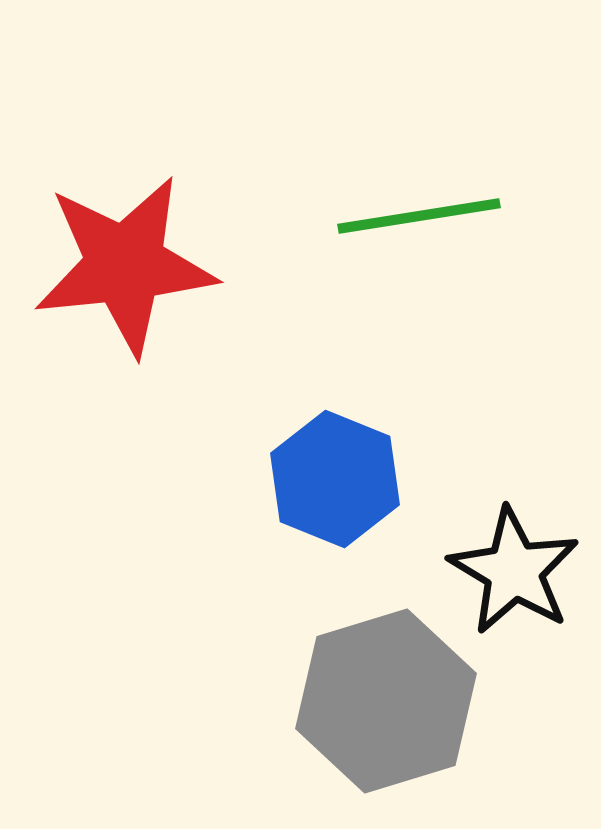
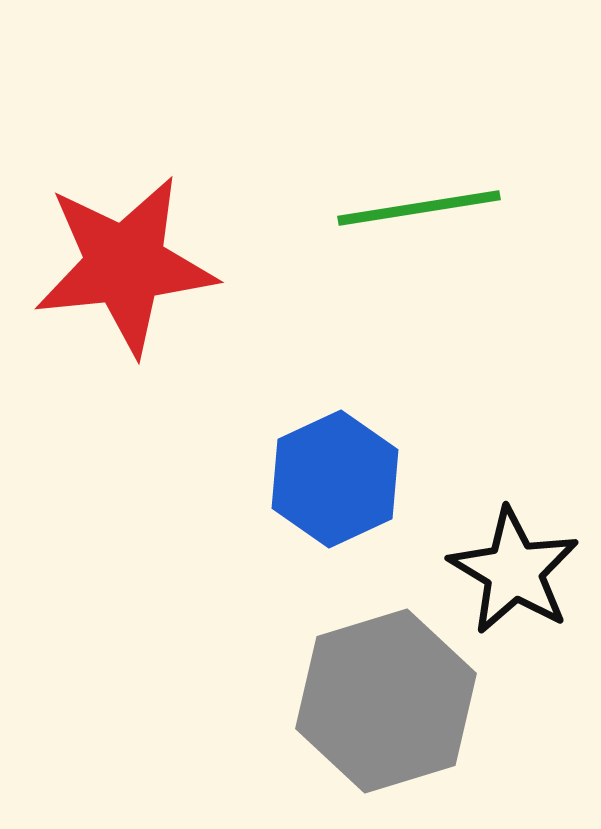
green line: moved 8 px up
blue hexagon: rotated 13 degrees clockwise
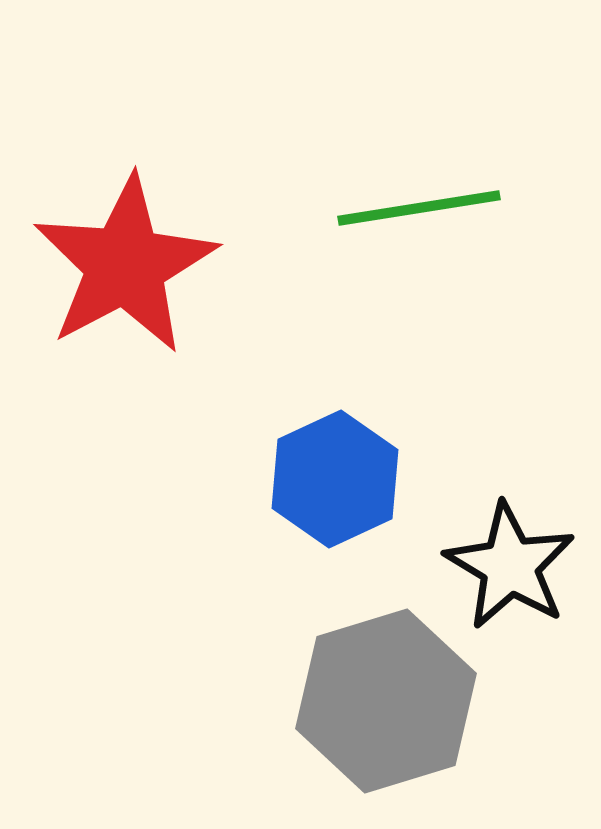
red star: rotated 22 degrees counterclockwise
black star: moved 4 px left, 5 px up
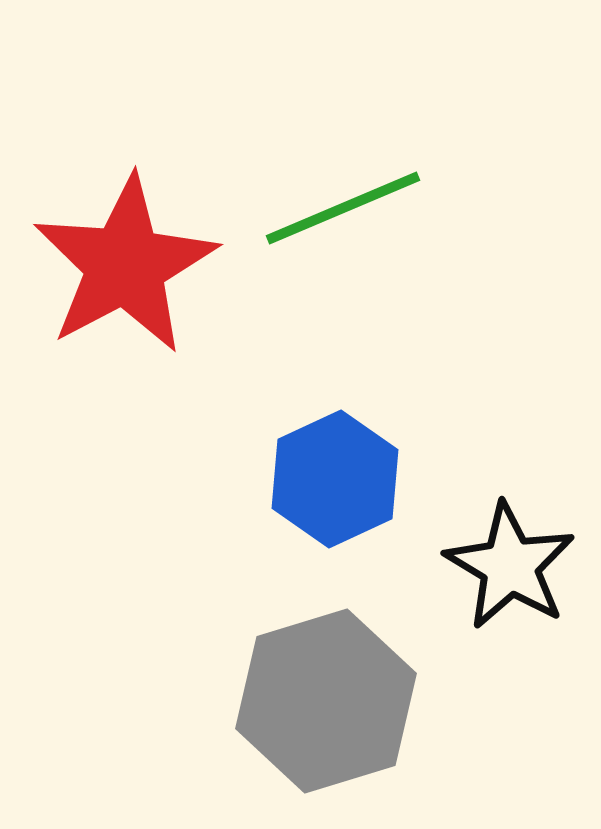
green line: moved 76 px left; rotated 14 degrees counterclockwise
gray hexagon: moved 60 px left
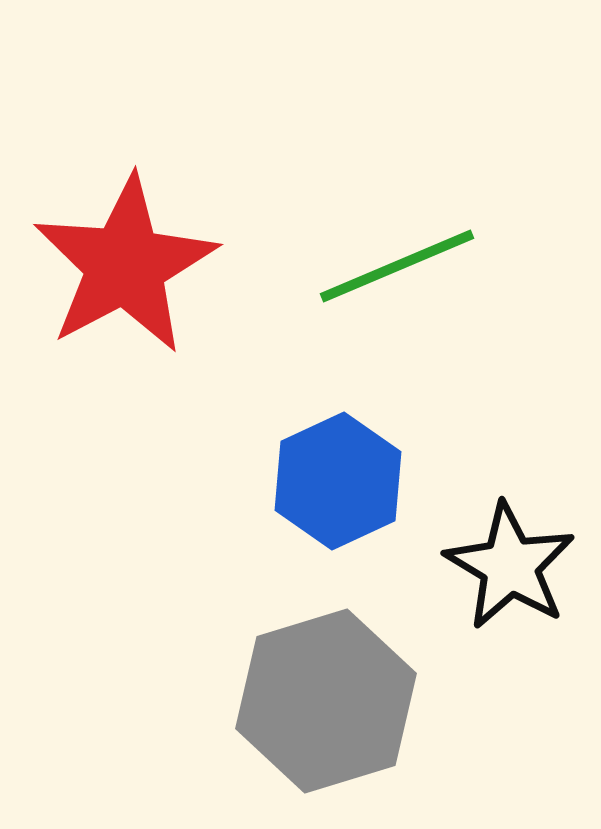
green line: moved 54 px right, 58 px down
blue hexagon: moved 3 px right, 2 px down
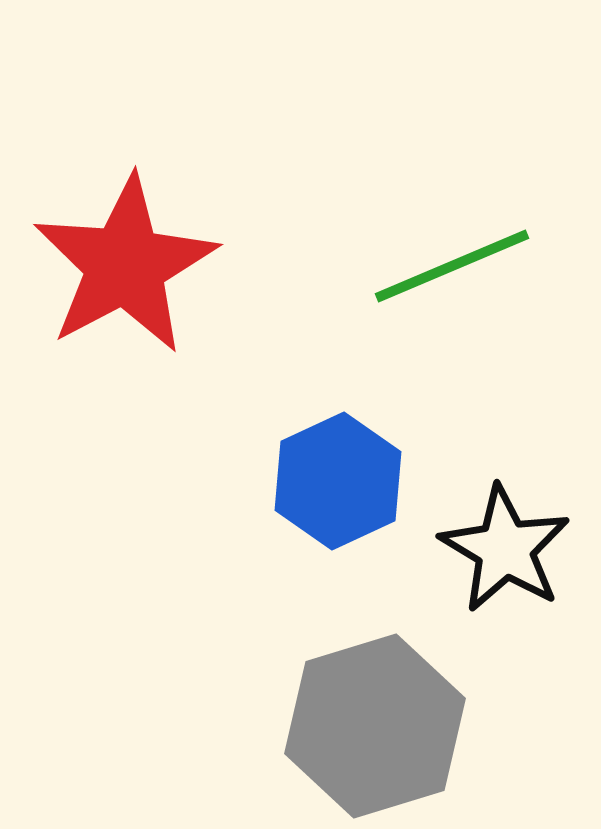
green line: moved 55 px right
black star: moved 5 px left, 17 px up
gray hexagon: moved 49 px right, 25 px down
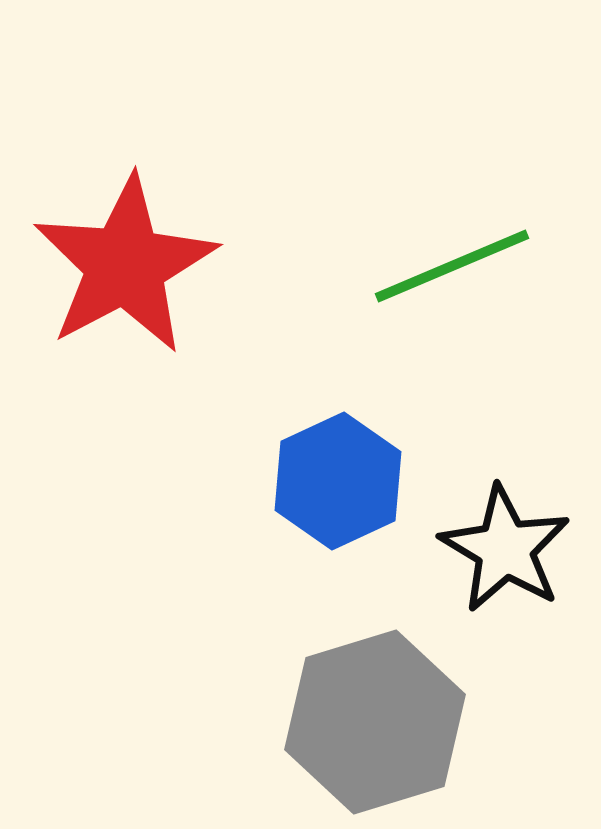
gray hexagon: moved 4 px up
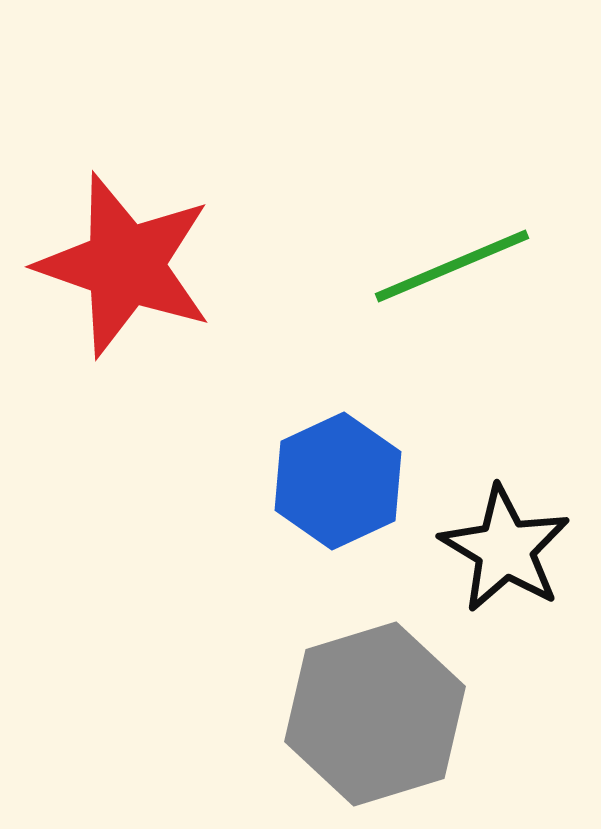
red star: rotated 25 degrees counterclockwise
gray hexagon: moved 8 px up
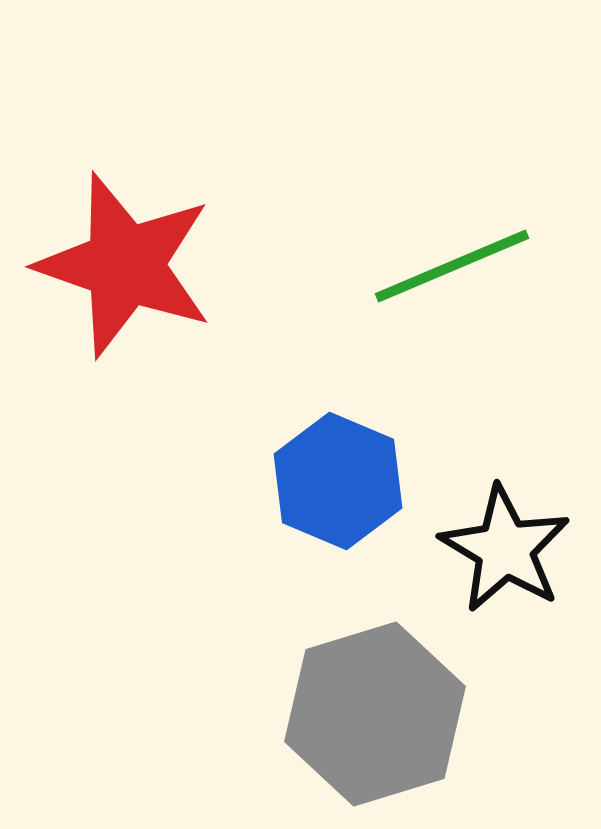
blue hexagon: rotated 12 degrees counterclockwise
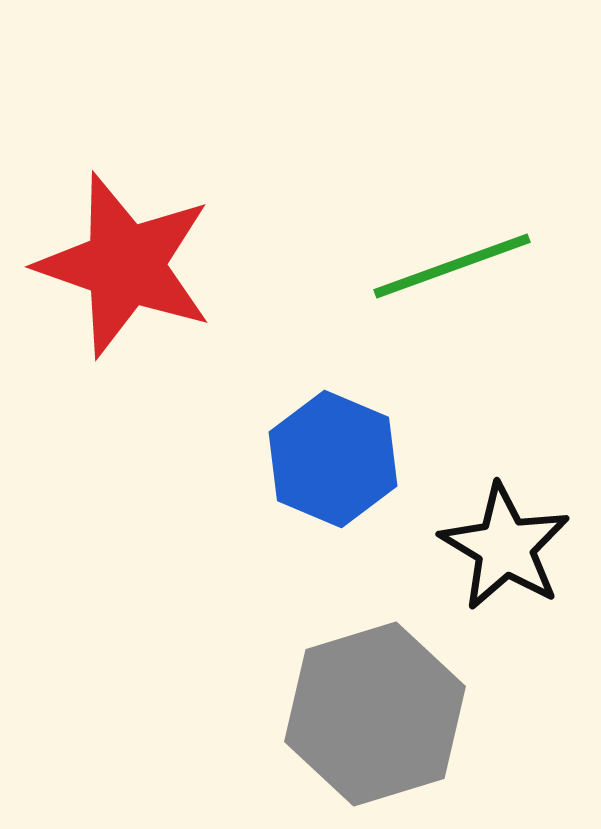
green line: rotated 3 degrees clockwise
blue hexagon: moved 5 px left, 22 px up
black star: moved 2 px up
